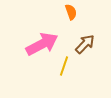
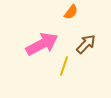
orange semicircle: rotated 56 degrees clockwise
brown arrow: moved 1 px right
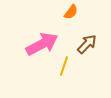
brown arrow: moved 1 px right
